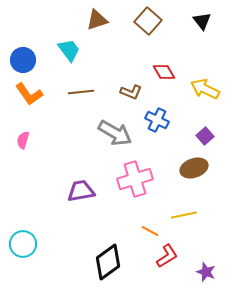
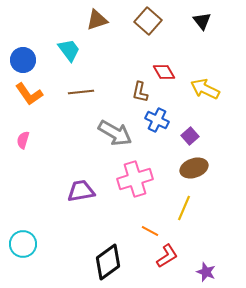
brown L-shape: moved 9 px right; rotated 80 degrees clockwise
purple square: moved 15 px left
yellow line: moved 7 px up; rotated 55 degrees counterclockwise
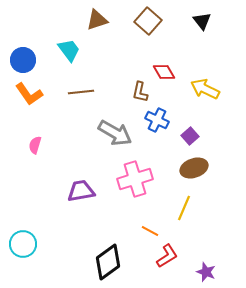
pink semicircle: moved 12 px right, 5 px down
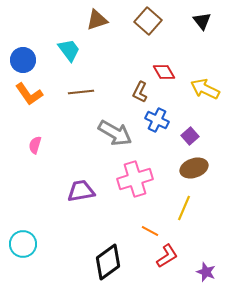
brown L-shape: rotated 15 degrees clockwise
